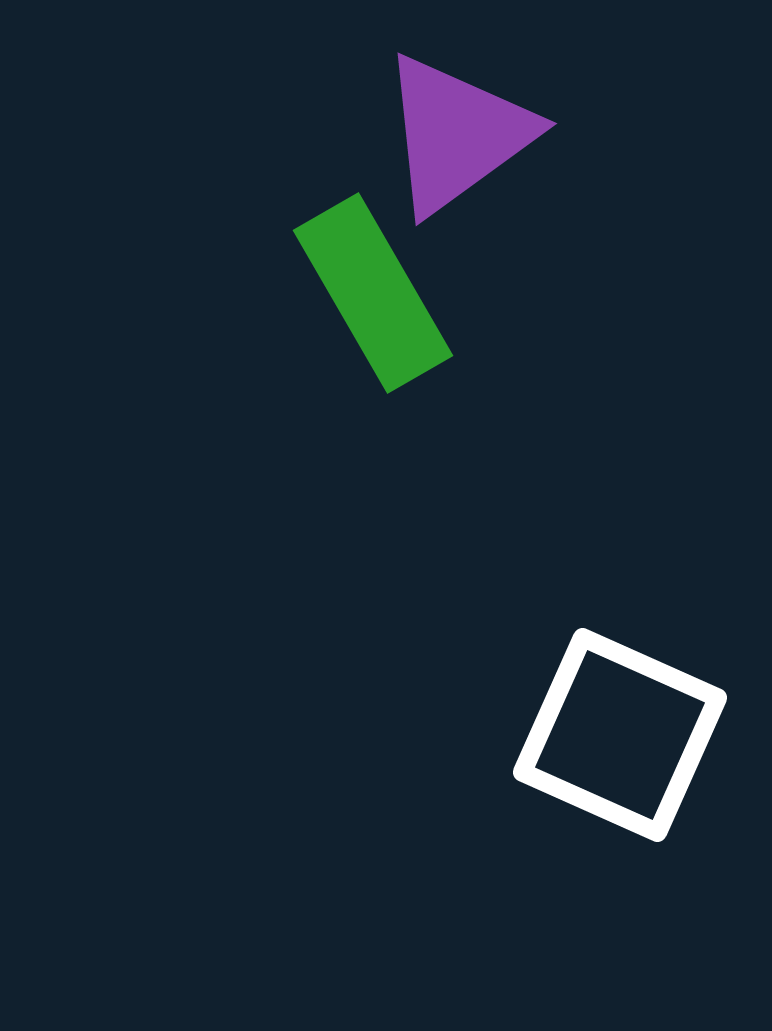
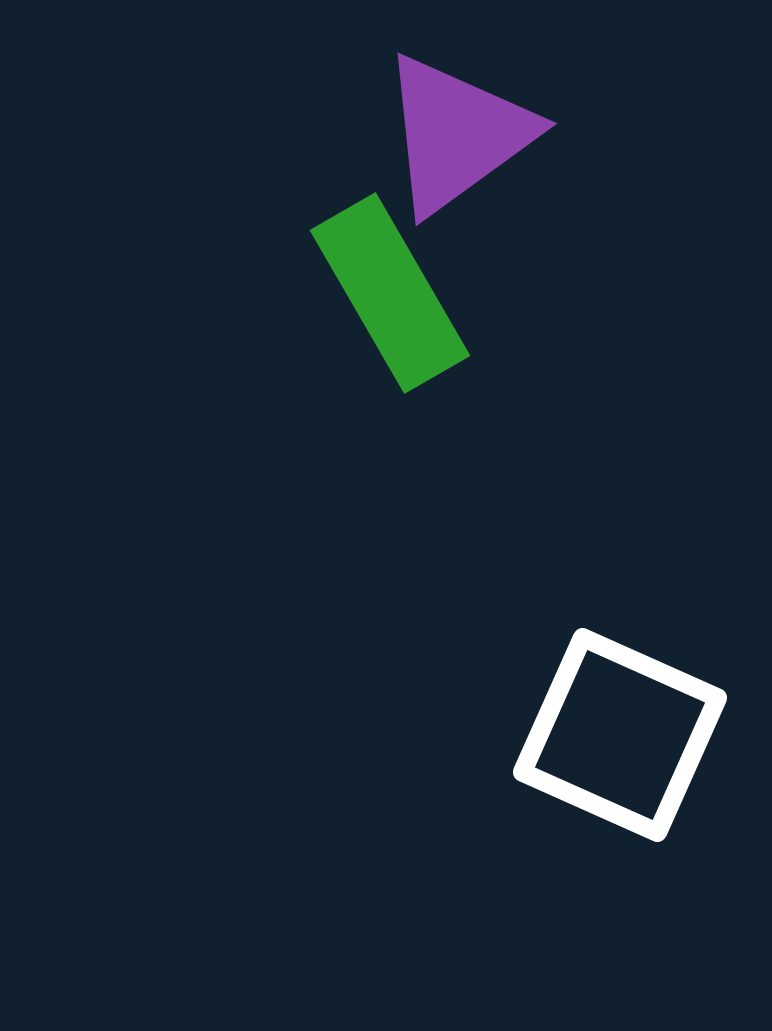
green rectangle: moved 17 px right
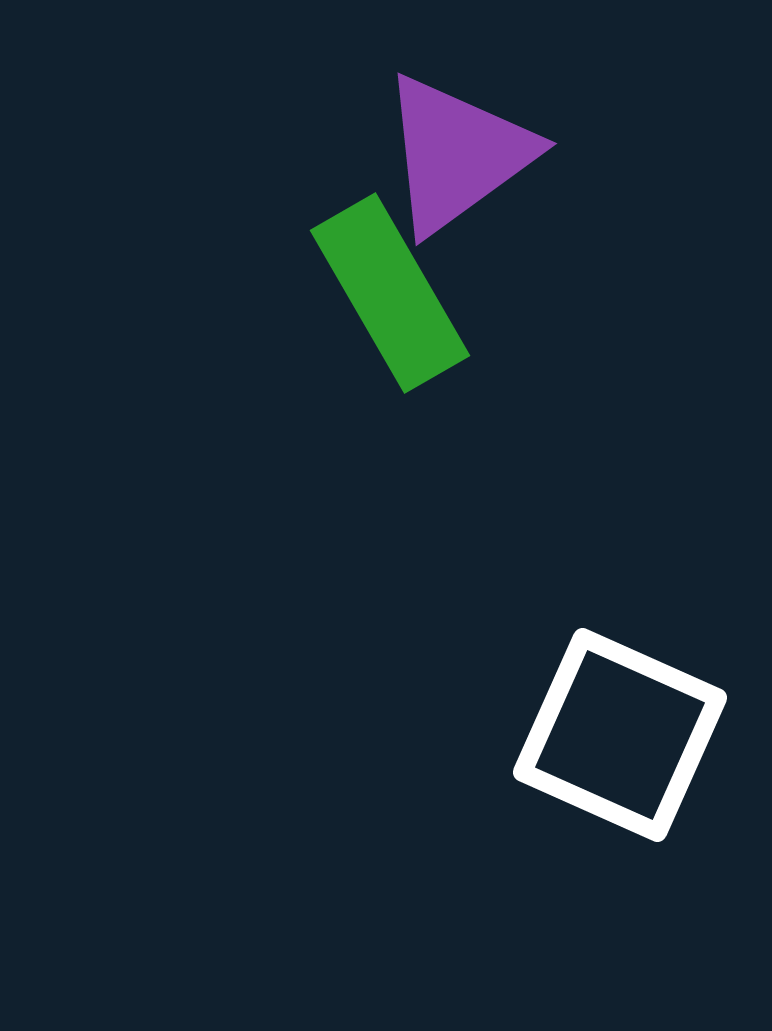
purple triangle: moved 20 px down
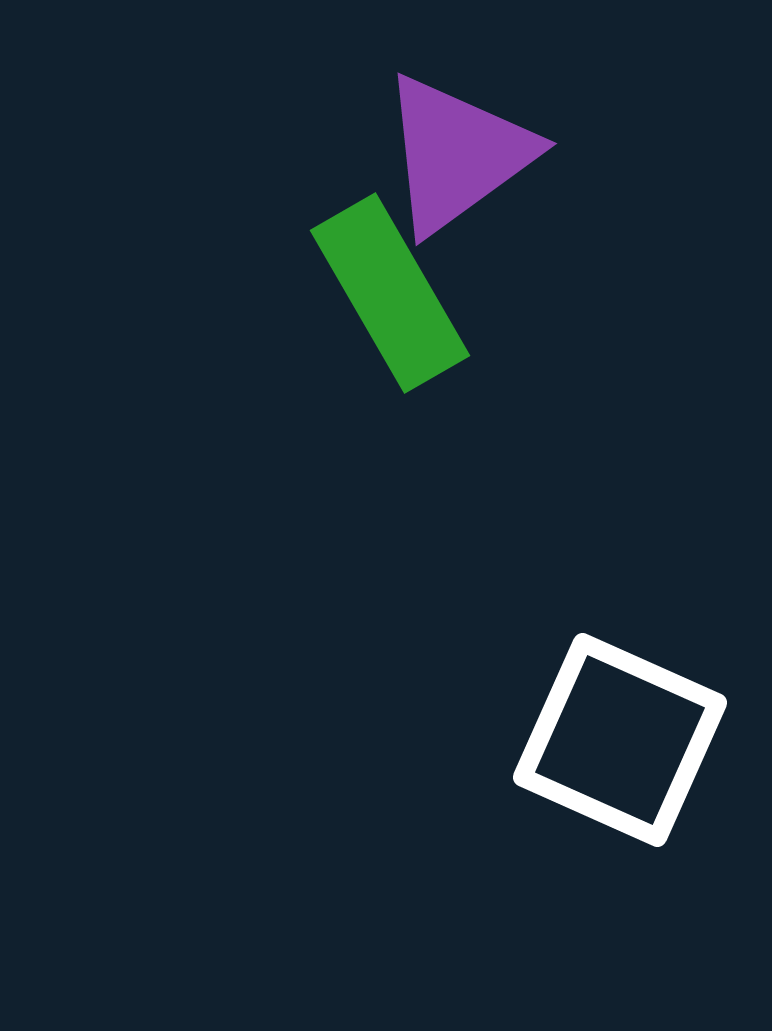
white square: moved 5 px down
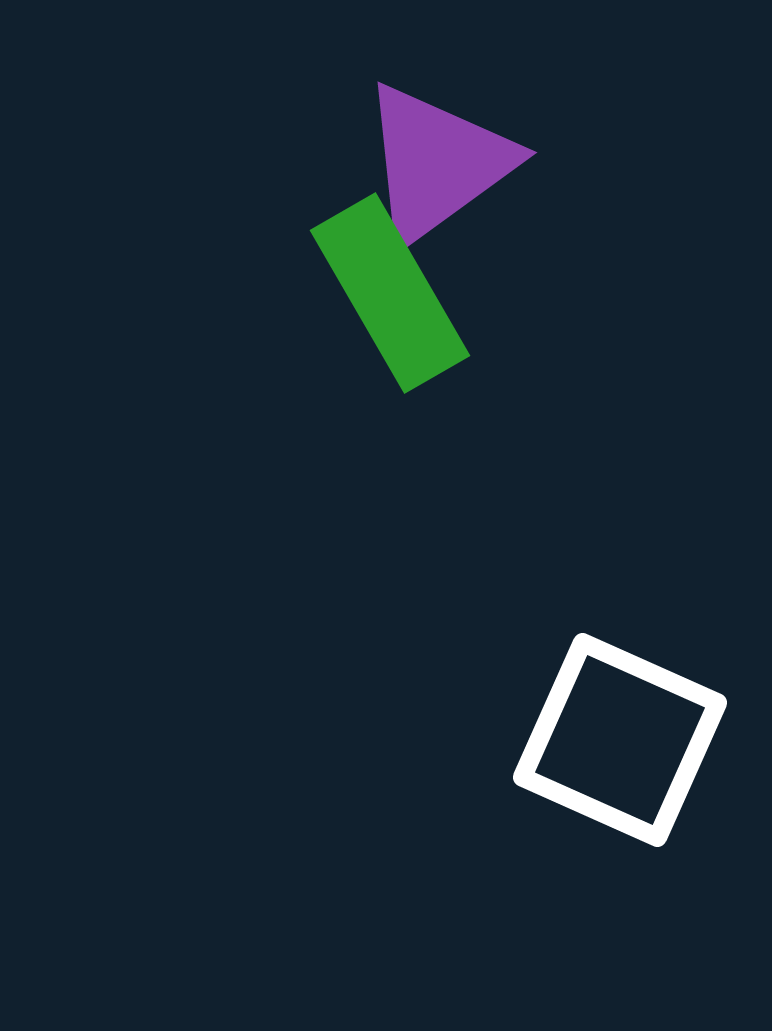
purple triangle: moved 20 px left, 9 px down
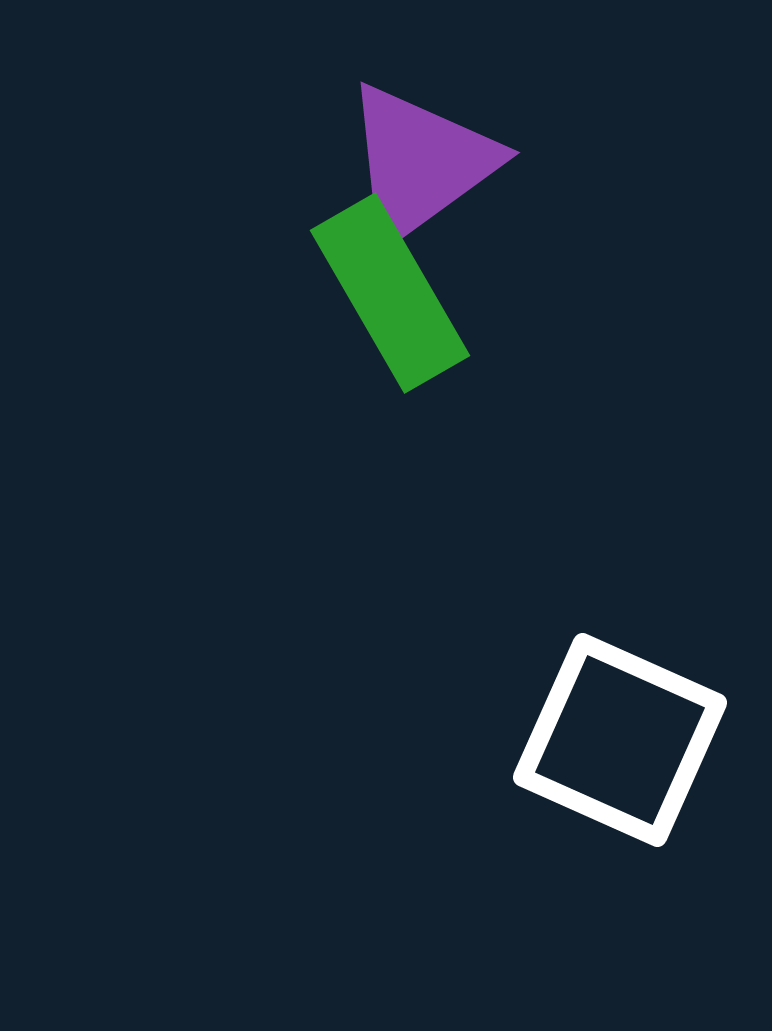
purple triangle: moved 17 px left
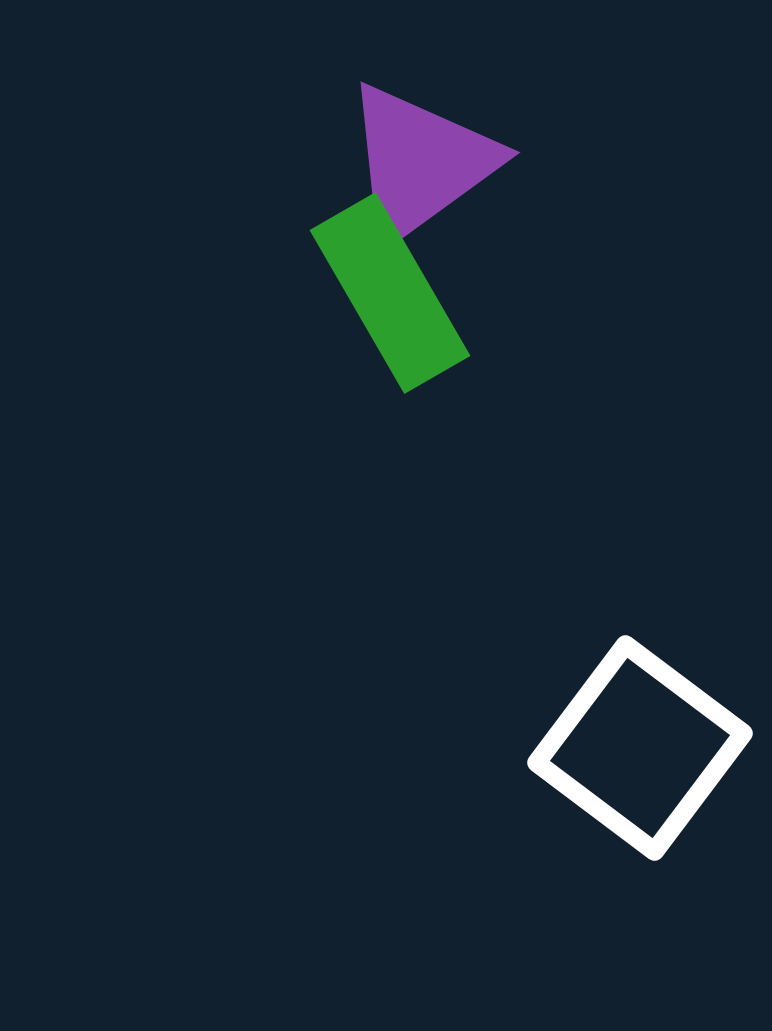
white square: moved 20 px right, 8 px down; rotated 13 degrees clockwise
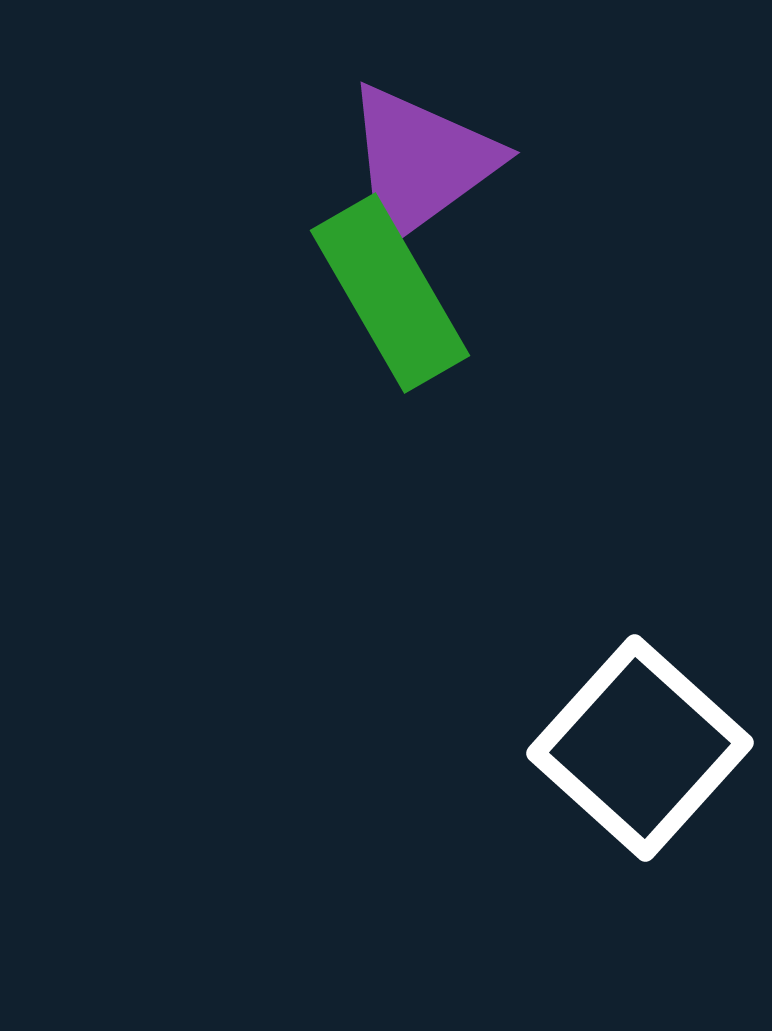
white square: rotated 5 degrees clockwise
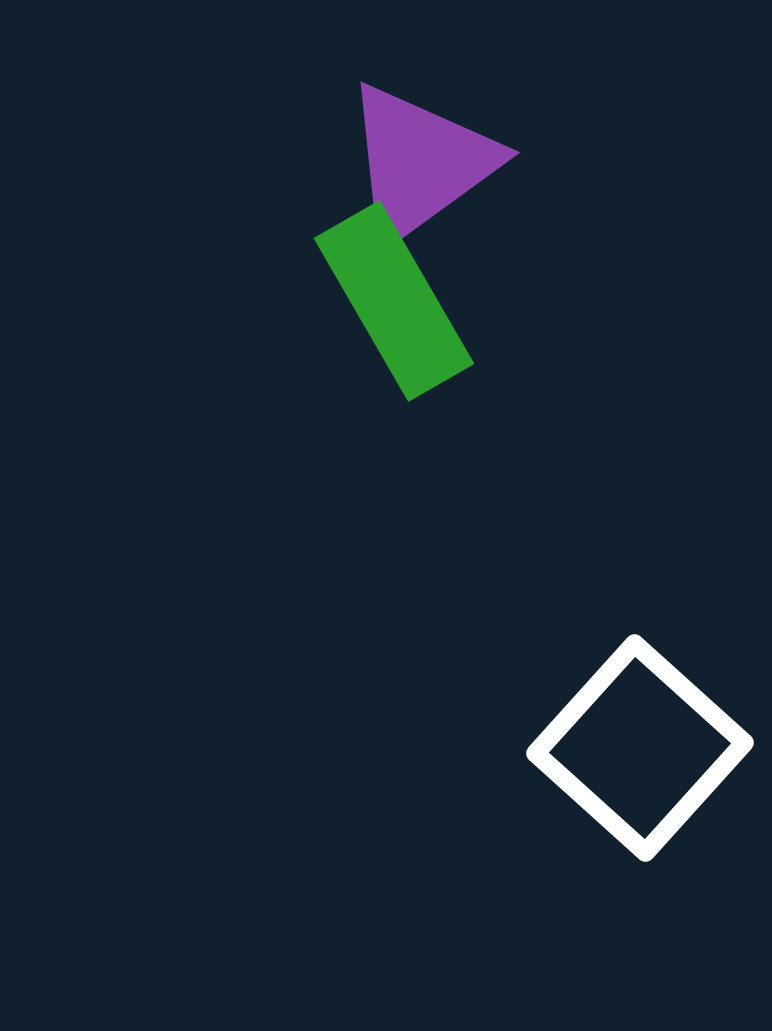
green rectangle: moved 4 px right, 8 px down
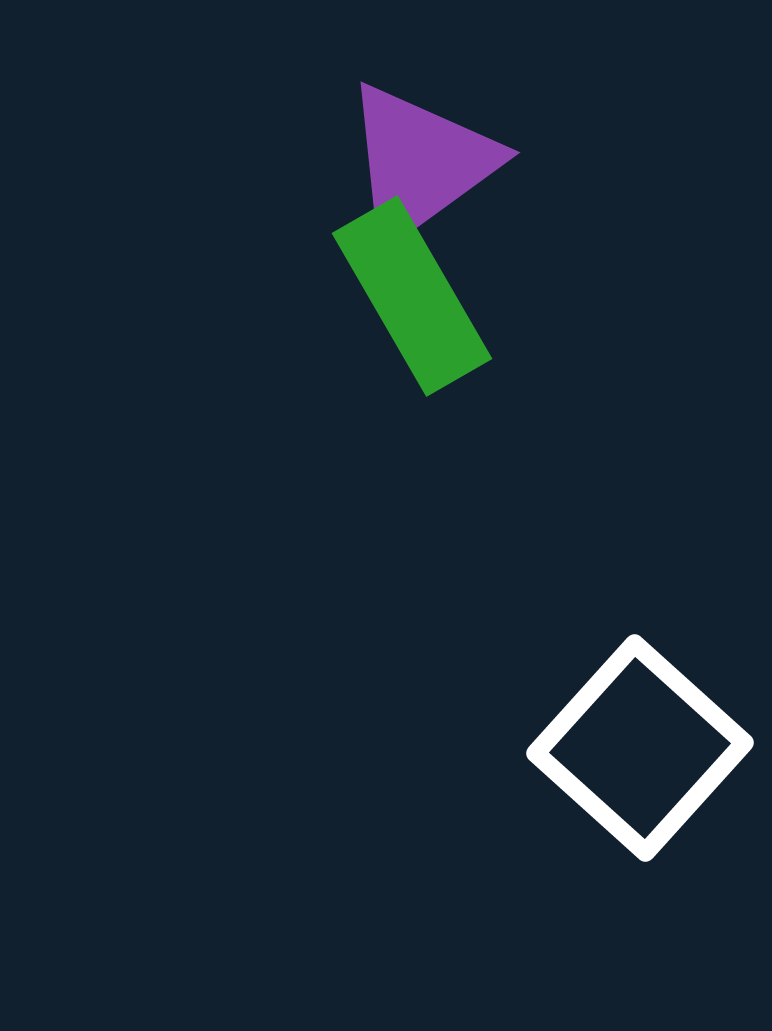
green rectangle: moved 18 px right, 5 px up
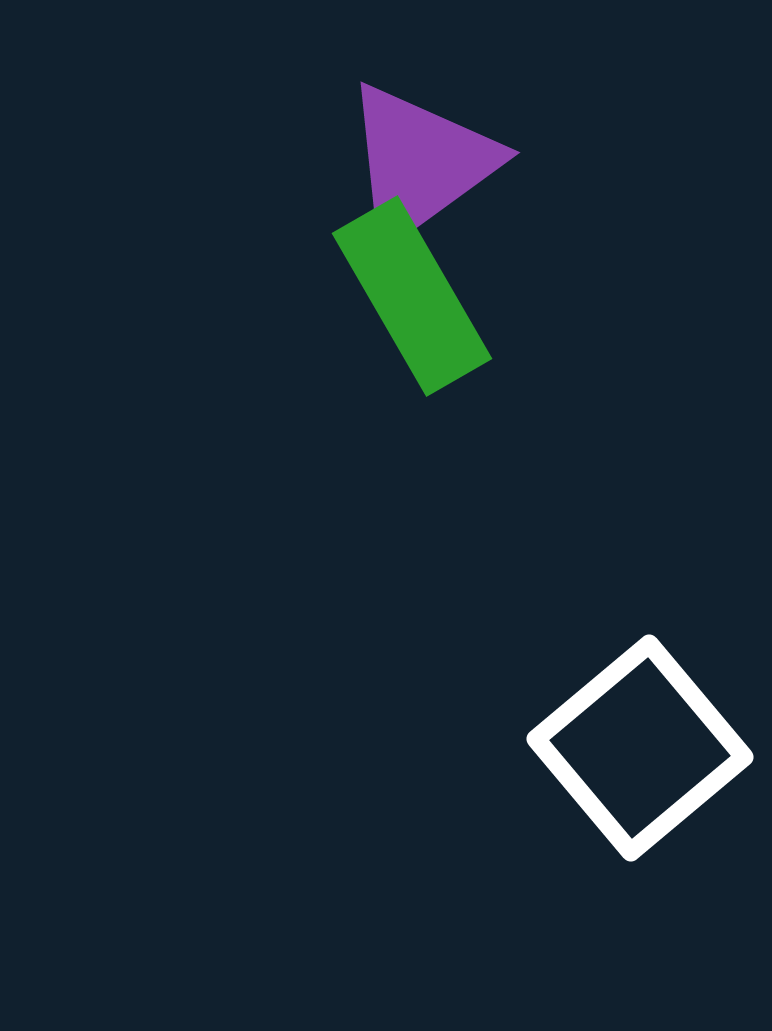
white square: rotated 8 degrees clockwise
